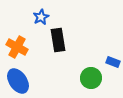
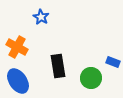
blue star: rotated 14 degrees counterclockwise
black rectangle: moved 26 px down
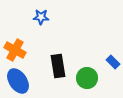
blue star: rotated 28 degrees counterclockwise
orange cross: moved 2 px left, 3 px down
blue rectangle: rotated 24 degrees clockwise
green circle: moved 4 px left
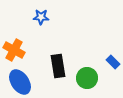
orange cross: moved 1 px left
blue ellipse: moved 2 px right, 1 px down
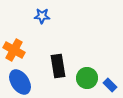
blue star: moved 1 px right, 1 px up
blue rectangle: moved 3 px left, 23 px down
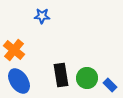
orange cross: rotated 10 degrees clockwise
black rectangle: moved 3 px right, 9 px down
blue ellipse: moved 1 px left, 1 px up
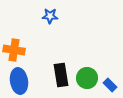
blue star: moved 8 px right
orange cross: rotated 30 degrees counterclockwise
blue ellipse: rotated 25 degrees clockwise
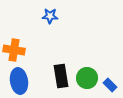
black rectangle: moved 1 px down
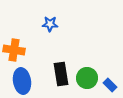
blue star: moved 8 px down
black rectangle: moved 2 px up
blue ellipse: moved 3 px right
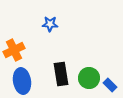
orange cross: rotated 35 degrees counterclockwise
green circle: moved 2 px right
